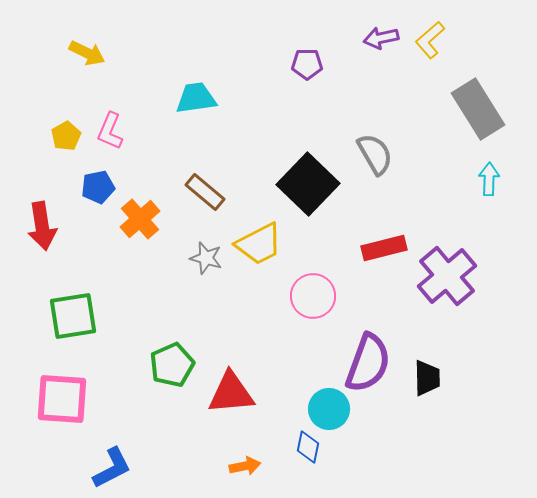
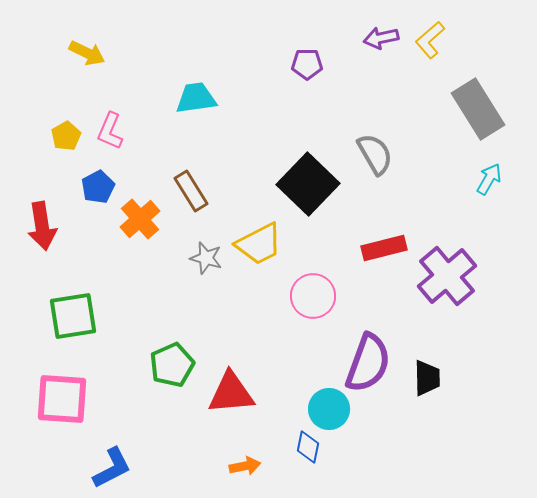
cyan arrow: rotated 28 degrees clockwise
blue pentagon: rotated 16 degrees counterclockwise
brown rectangle: moved 14 px left, 1 px up; rotated 18 degrees clockwise
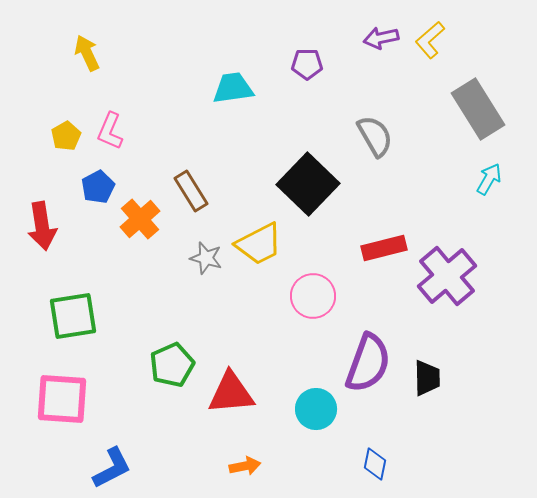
yellow arrow: rotated 141 degrees counterclockwise
cyan trapezoid: moved 37 px right, 10 px up
gray semicircle: moved 18 px up
cyan circle: moved 13 px left
blue diamond: moved 67 px right, 17 px down
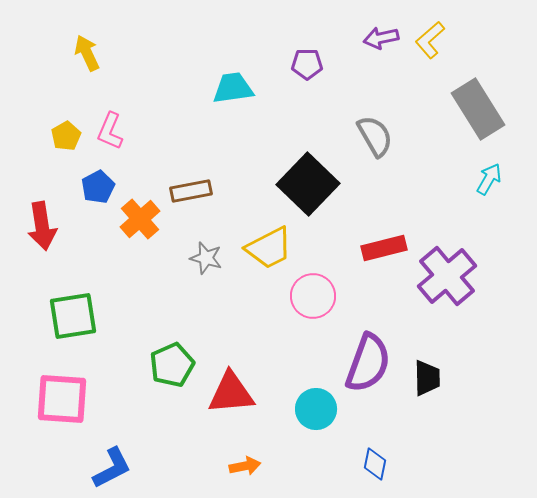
brown rectangle: rotated 69 degrees counterclockwise
yellow trapezoid: moved 10 px right, 4 px down
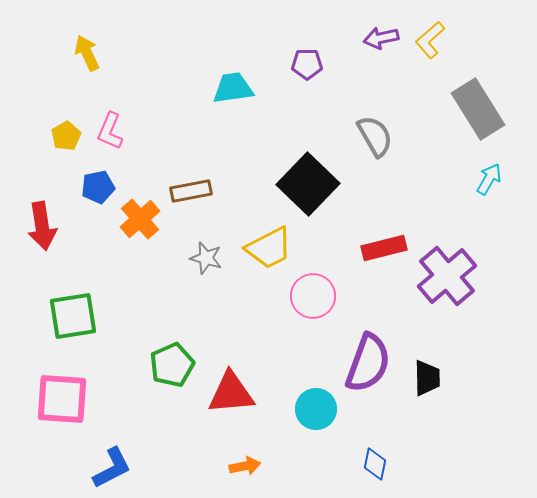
blue pentagon: rotated 16 degrees clockwise
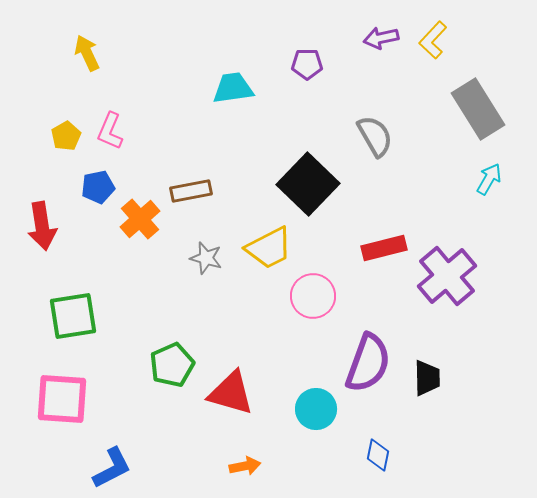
yellow L-shape: moved 3 px right; rotated 6 degrees counterclockwise
red triangle: rotated 21 degrees clockwise
blue diamond: moved 3 px right, 9 px up
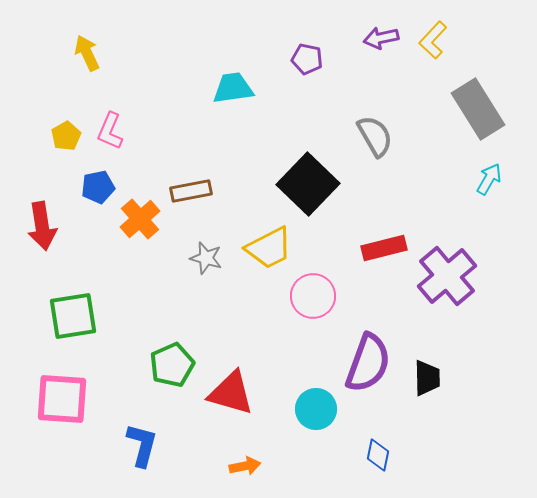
purple pentagon: moved 5 px up; rotated 12 degrees clockwise
blue L-shape: moved 30 px right, 23 px up; rotated 48 degrees counterclockwise
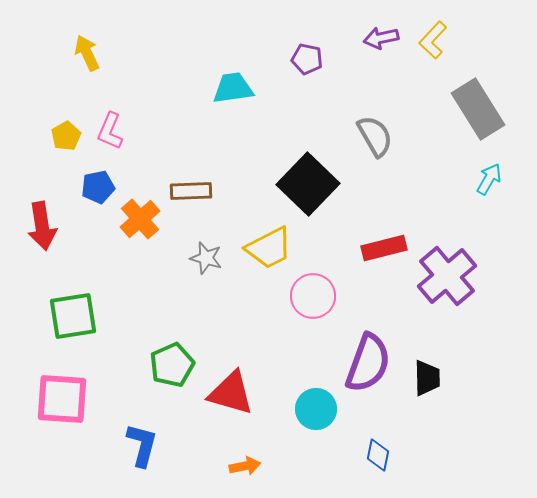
brown rectangle: rotated 9 degrees clockwise
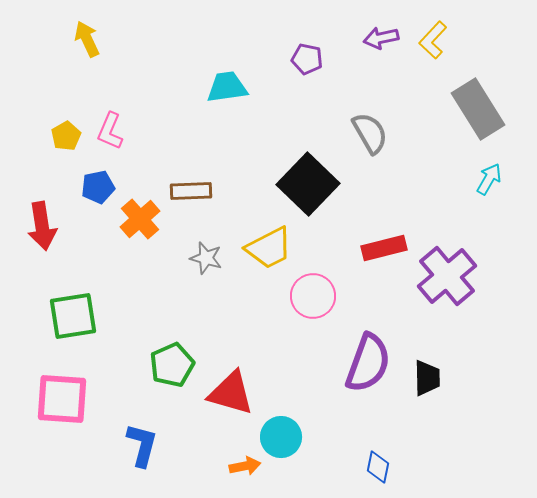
yellow arrow: moved 14 px up
cyan trapezoid: moved 6 px left, 1 px up
gray semicircle: moved 5 px left, 3 px up
cyan circle: moved 35 px left, 28 px down
blue diamond: moved 12 px down
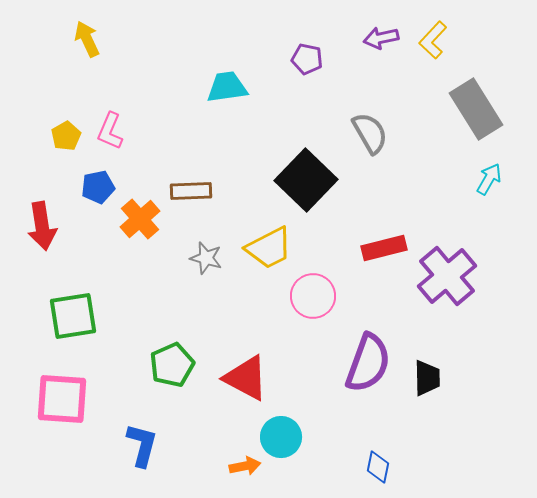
gray rectangle: moved 2 px left
black square: moved 2 px left, 4 px up
red triangle: moved 15 px right, 15 px up; rotated 12 degrees clockwise
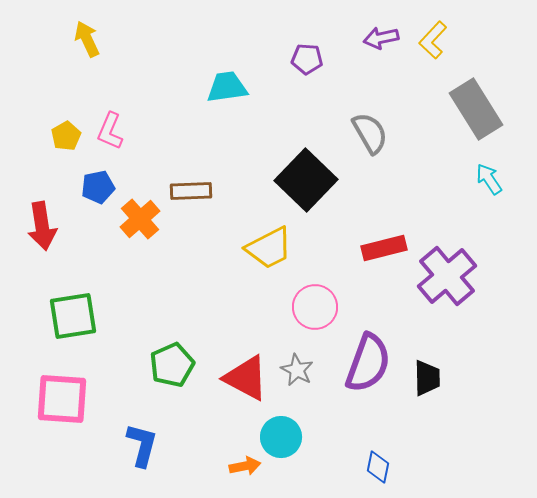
purple pentagon: rotated 8 degrees counterclockwise
cyan arrow: rotated 64 degrees counterclockwise
gray star: moved 91 px right, 112 px down; rotated 12 degrees clockwise
pink circle: moved 2 px right, 11 px down
